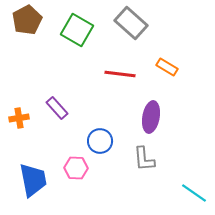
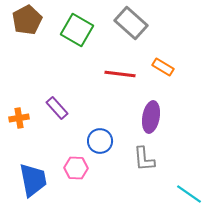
orange rectangle: moved 4 px left
cyan line: moved 5 px left, 1 px down
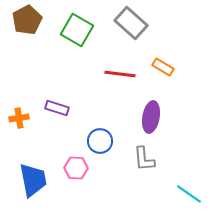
purple rectangle: rotated 30 degrees counterclockwise
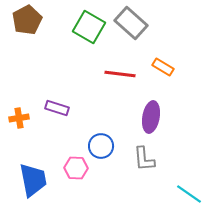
green square: moved 12 px right, 3 px up
blue circle: moved 1 px right, 5 px down
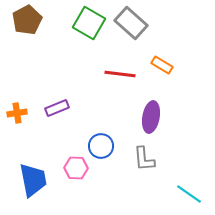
green square: moved 4 px up
orange rectangle: moved 1 px left, 2 px up
purple rectangle: rotated 40 degrees counterclockwise
orange cross: moved 2 px left, 5 px up
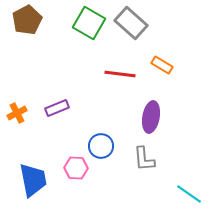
orange cross: rotated 18 degrees counterclockwise
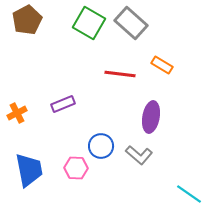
purple rectangle: moved 6 px right, 4 px up
gray L-shape: moved 5 px left, 4 px up; rotated 44 degrees counterclockwise
blue trapezoid: moved 4 px left, 10 px up
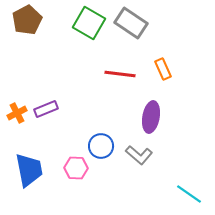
gray rectangle: rotated 8 degrees counterclockwise
orange rectangle: moved 1 px right, 4 px down; rotated 35 degrees clockwise
purple rectangle: moved 17 px left, 5 px down
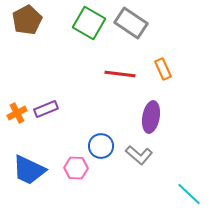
blue trapezoid: rotated 126 degrees clockwise
cyan line: rotated 8 degrees clockwise
